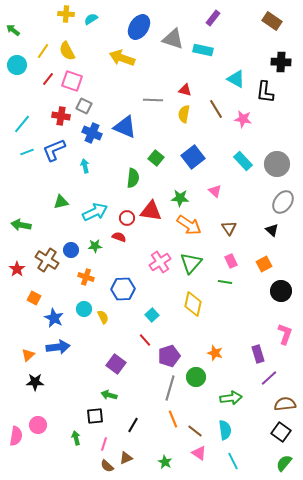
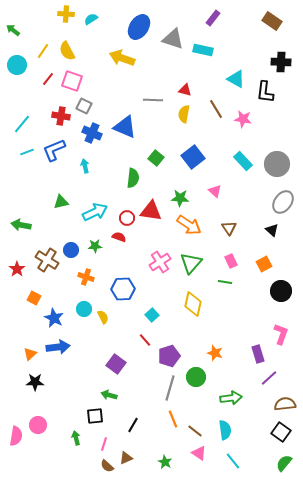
pink L-shape at (285, 334): moved 4 px left
orange triangle at (28, 355): moved 2 px right, 1 px up
cyan line at (233, 461): rotated 12 degrees counterclockwise
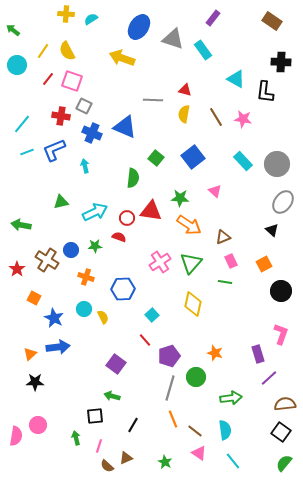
cyan rectangle at (203, 50): rotated 42 degrees clockwise
brown line at (216, 109): moved 8 px down
brown triangle at (229, 228): moved 6 px left, 9 px down; rotated 42 degrees clockwise
green arrow at (109, 395): moved 3 px right, 1 px down
pink line at (104, 444): moved 5 px left, 2 px down
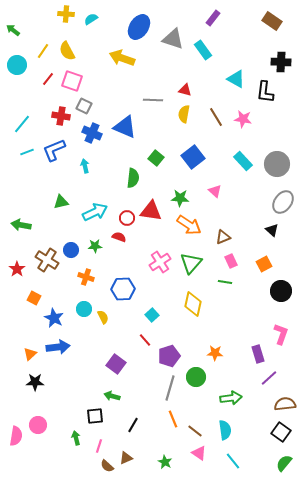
orange star at (215, 353): rotated 14 degrees counterclockwise
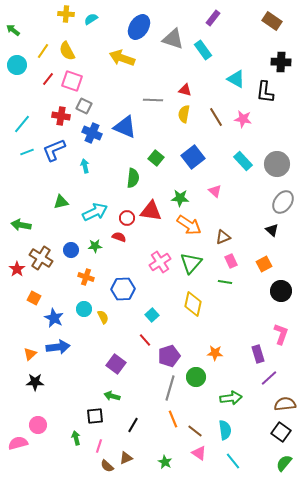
brown cross at (47, 260): moved 6 px left, 2 px up
pink semicircle at (16, 436): moved 2 px right, 7 px down; rotated 114 degrees counterclockwise
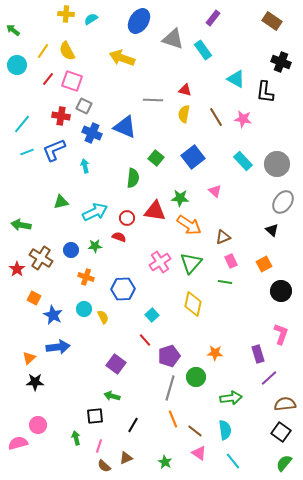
blue ellipse at (139, 27): moved 6 px up
black cross at (281, 62): rotated 18 degrees clockwise
red triangle at (151, 211): moved 4 px right
blue star at (54, 318): moved 1 px left, 3 px up
orange triangle at (30, 354): moved 1 px left, 4 px down
brown semicircle at (107, 466): moved 3 px left
